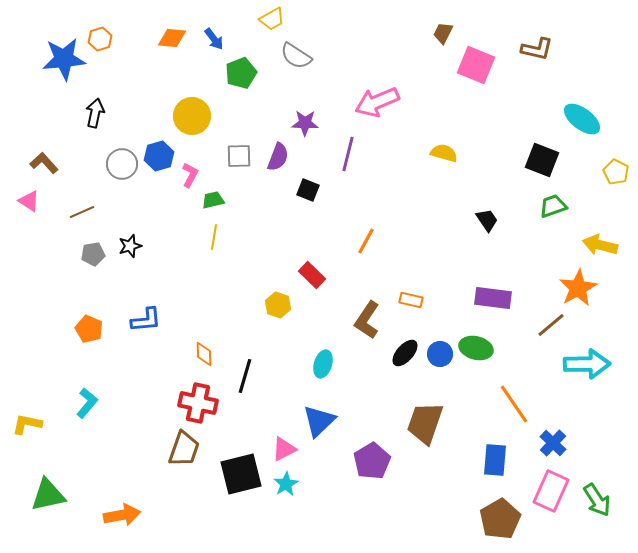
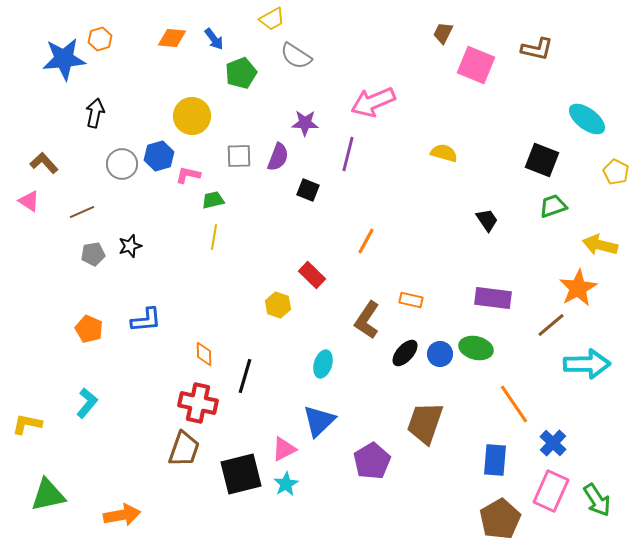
pink arrow at (377, 102): moved 4 px left
cyan ellipse at (582, 119): moved 5 px right
pink L-shape at (190, 175): moved 2 px left; rotated 105 degrees counterclockwise
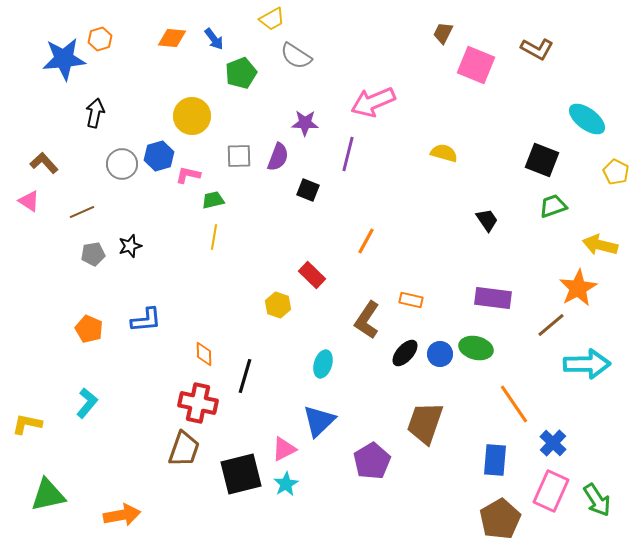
brown L-shape at (537, 49): rotated 16 degrees clockwise
